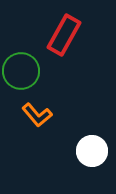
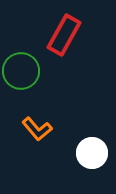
orange L-shape: moved 14 px down
white circle: moved 2 px down
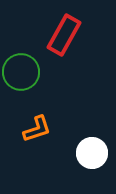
green circle: moved 1 px down
orange L-shape: rotated 68 degrees counterclockwise
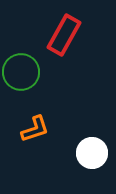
orange L-shape: moved 2 px left
